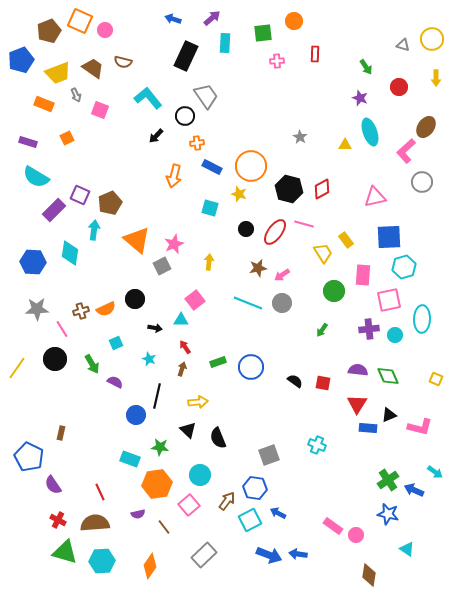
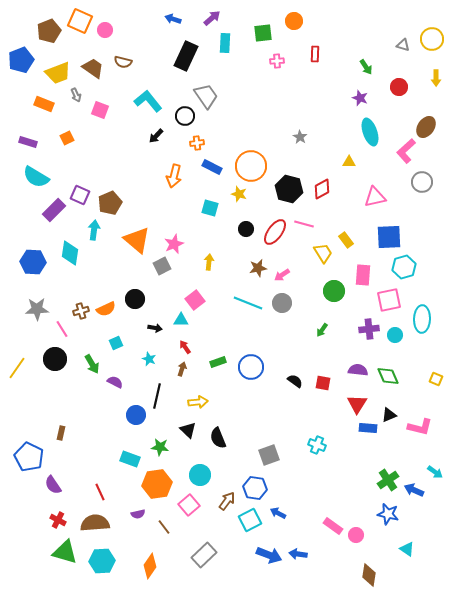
cyan L-shape at (148, 98): moved 3 px down
yellow triangle at (345, 145): moved 4 px right, 17 px down
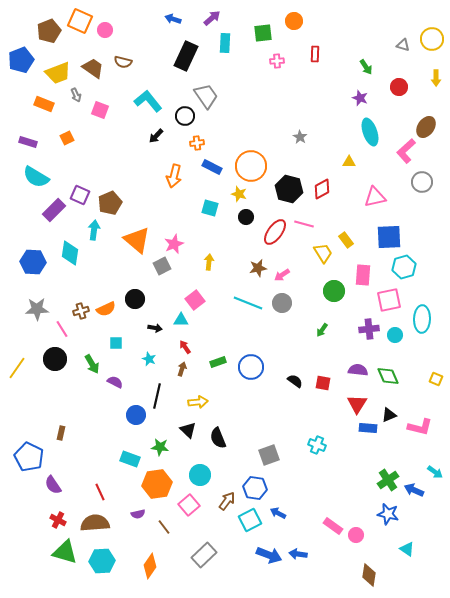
black circle at (246, 229): moved 12 px up
cyan square at (116, 343): rotated 24 degrees clockwise
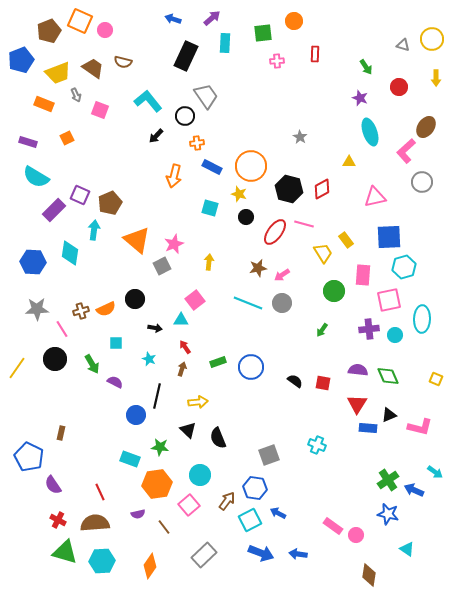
blue arrow at (269, 555): moved 8 px left, 2 px up
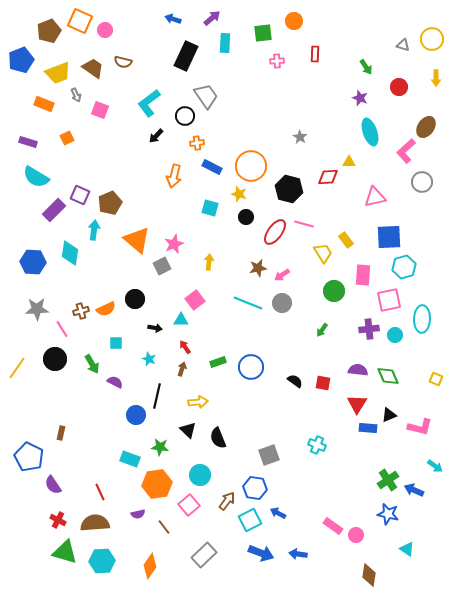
cyan L-shape at (148, 101): moved 1 px right, 2 px down; rotated 88 degrees counterclockwise
red diamond at (322, 189): moved 6 px right, 12 px up; rotated 25 degrees clockwise
cyan arrow at (435, 472): moved 6 px up
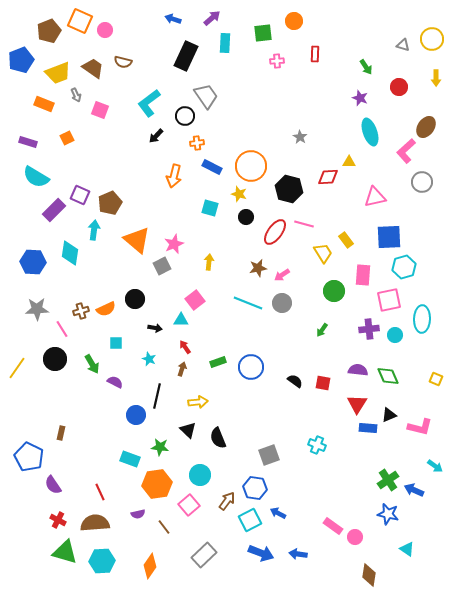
pink circle at (356, 535): moved 1 px left, 2 px down
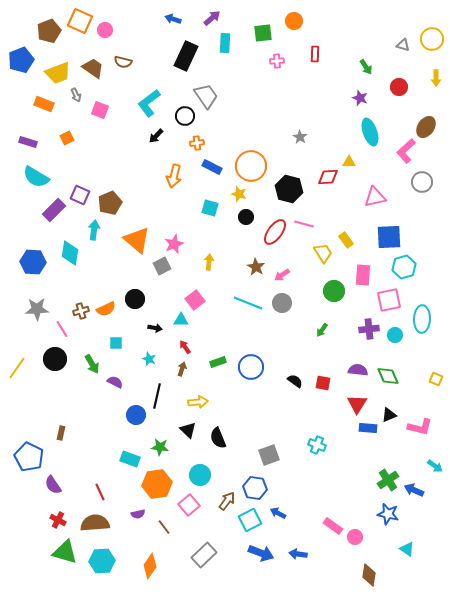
brown star at (258, 268): moved 2 px left, 1 px up; rotated 30 degrees counterclockwise
